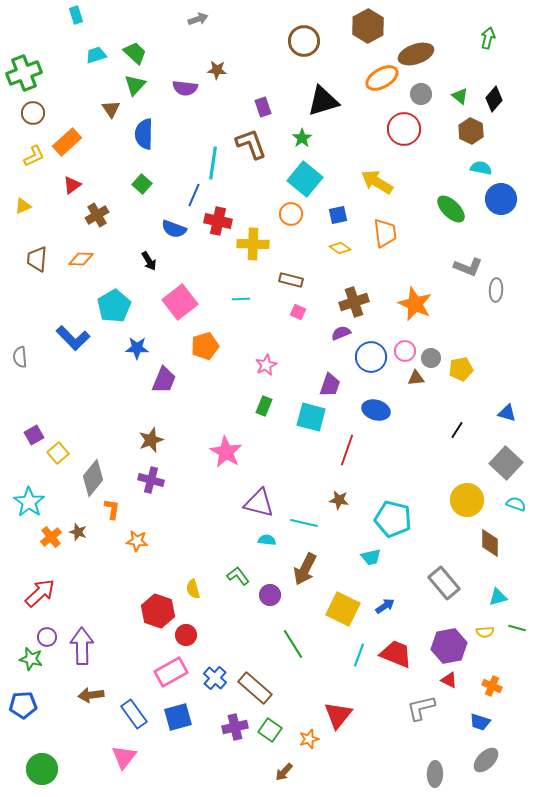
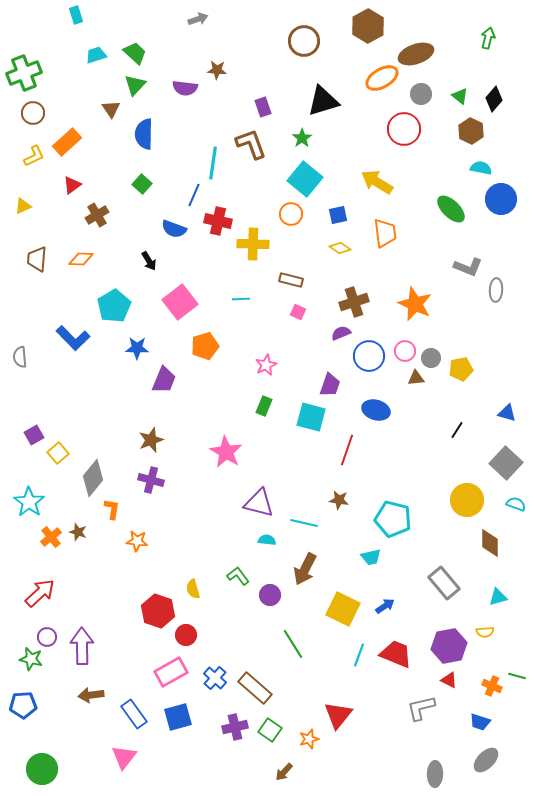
blue circle at (371, 357): moved 2 px left, 1 px up
green line at (517, 628): moved 48 px down
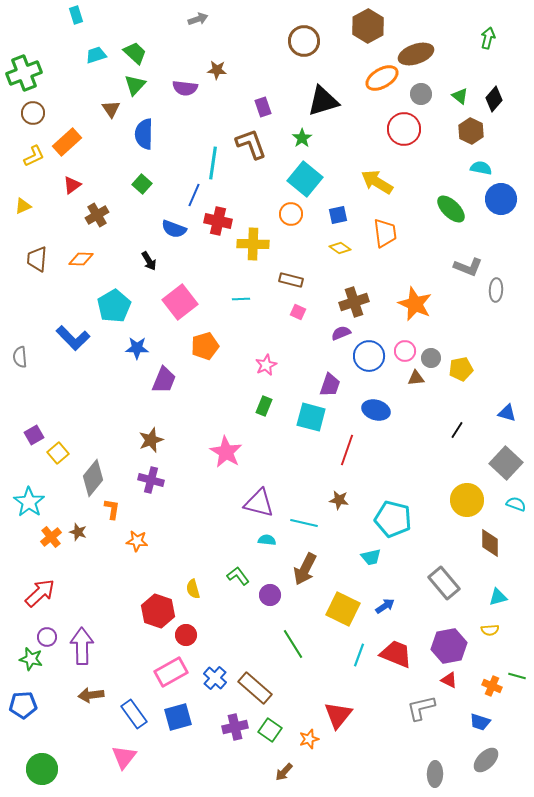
yellow semicircle at (485, 632): moved 5 px right, 2 px up
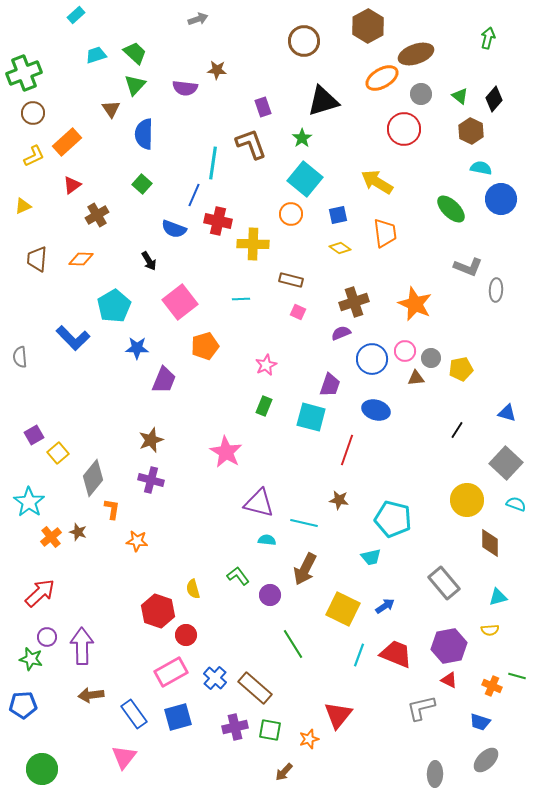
cyan rectangle at (76, 15): rotated 66 degrees clockwise
blue circle at (369, 356): moved 3 px right, 3 px down
green square at (270, 730): rotated 25 degrees counterclockwise
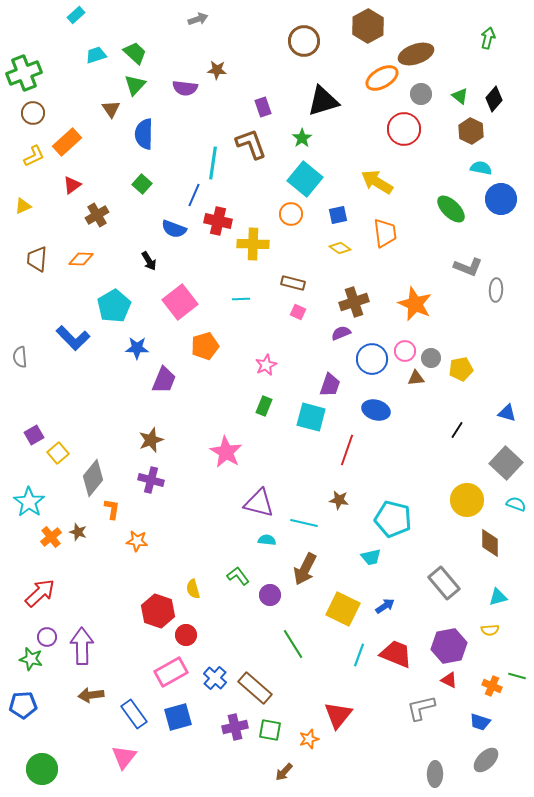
brown rectangle at (291, 280): moved 2 px right, 3 px down
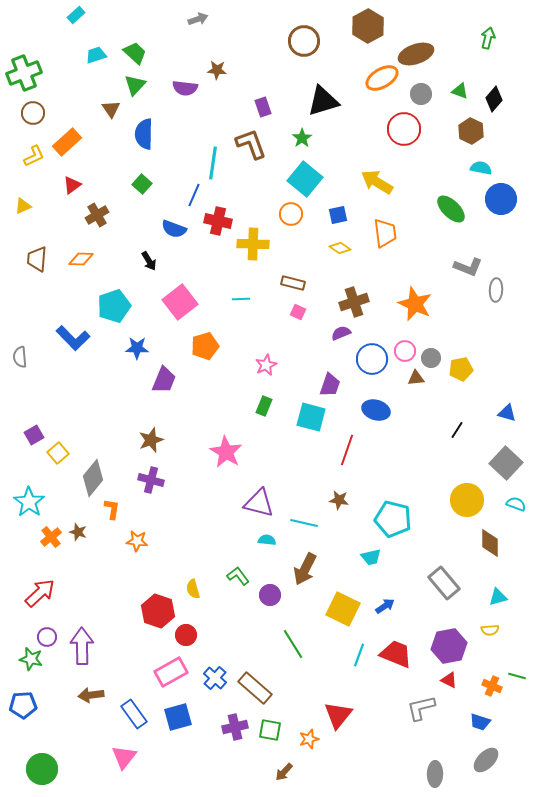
green triangle at (460, 96): moved 5 px up; rotated 18 degrees counterclockwise
cyan pentagon at (114, 306): rotated 12 degrees clockwise
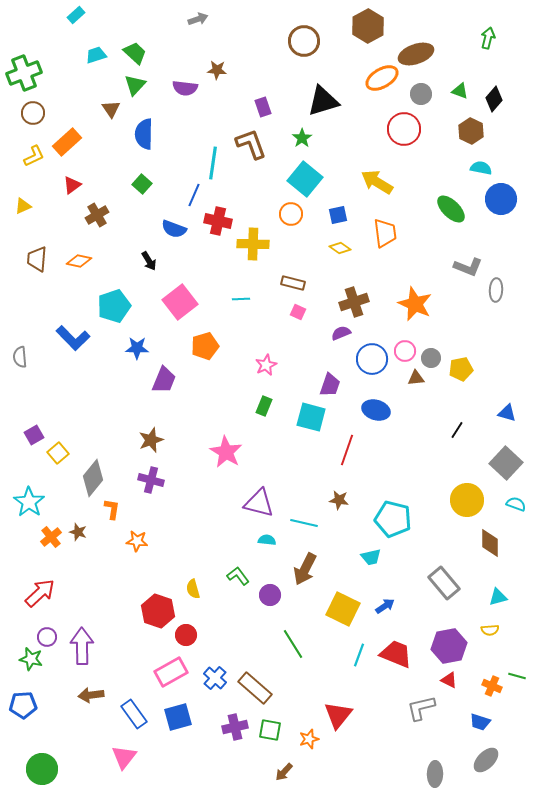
orange diamond at (81, 259): moved 2 px left, 2 px down; rotated 10 degrees clockwise
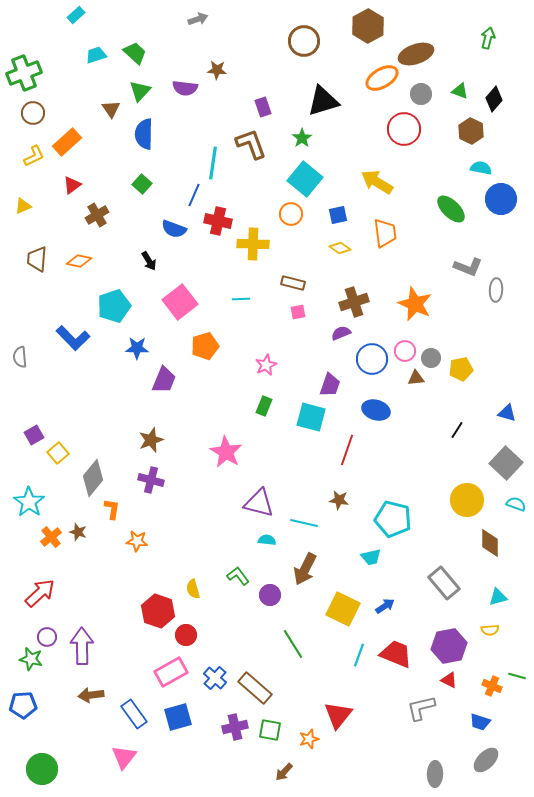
green triangle at (135, 85): moved 5 px right, 6 px down
pink square at (298, 312): rotated 35 degrees counterclockwise
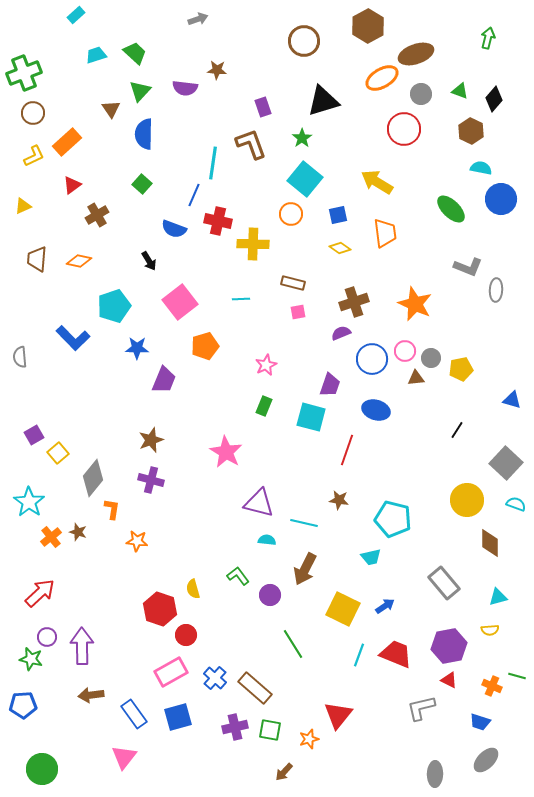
blue triangle at (507, 413): moved 5 px right, 13 px up
red hexagon at (158, 611): moved 2 px right, 2 px up
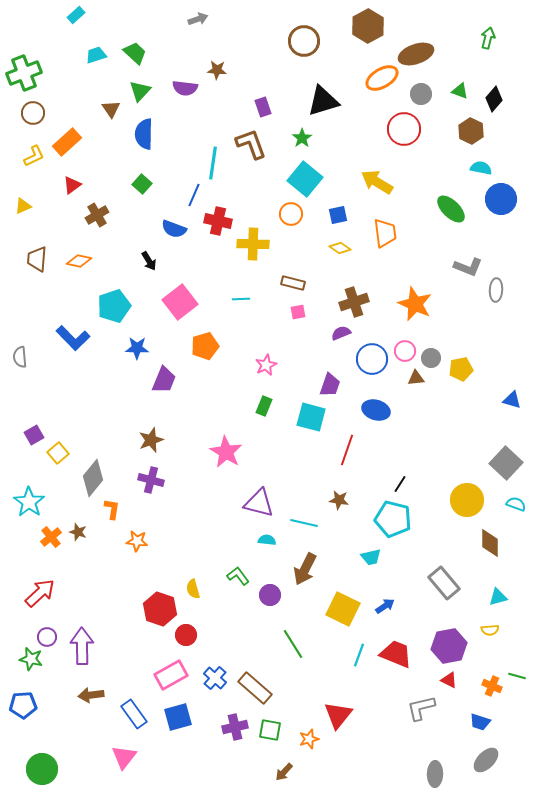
black line at (457, 430): moved 57 px left, 54 px down
pink rectangle at (171, 672): moved 3 px down
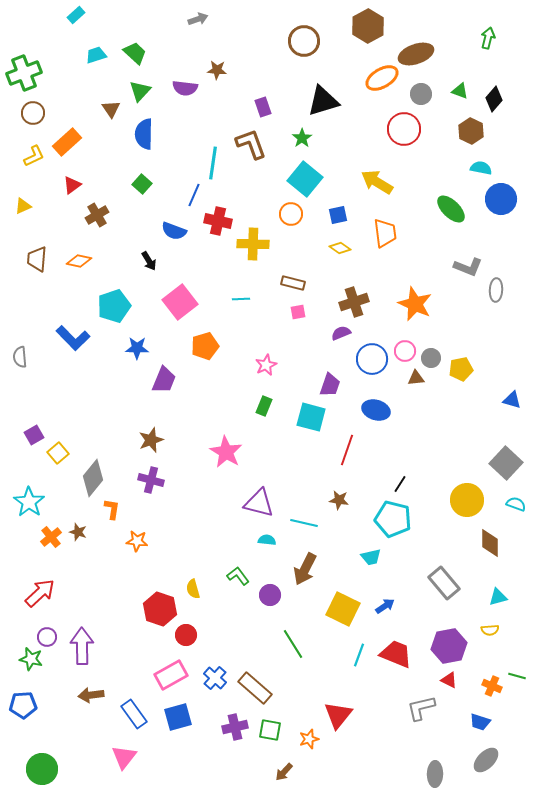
blue semicircle at (174, 229): moved 2 px down
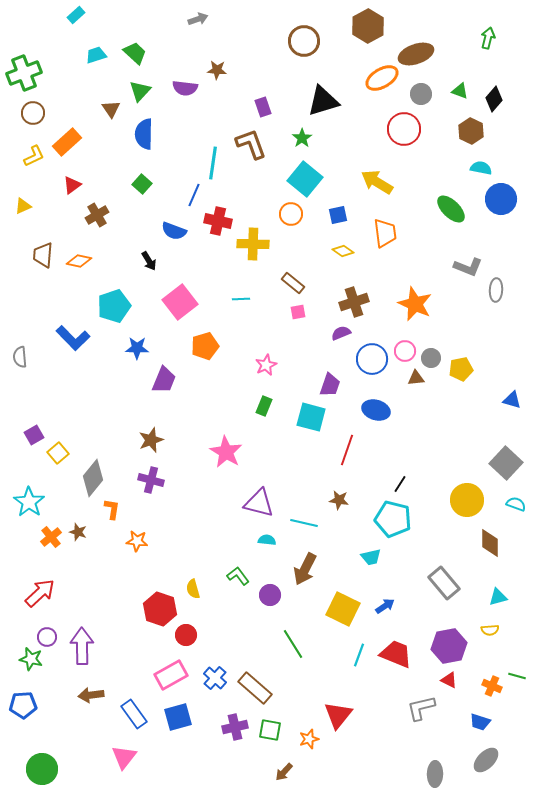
yellow diamond at (340, 248): moved 3 px right, 3 px down
brown trapezoid at (37, 259): moved 6 px right, 4 px up
brown rectangle at (293, 283): rotated 25 degrees clockwise
